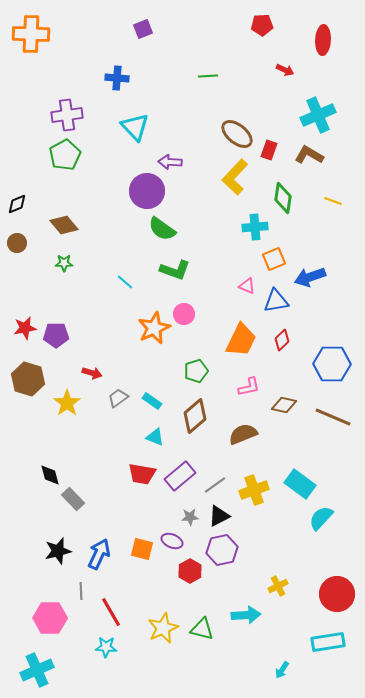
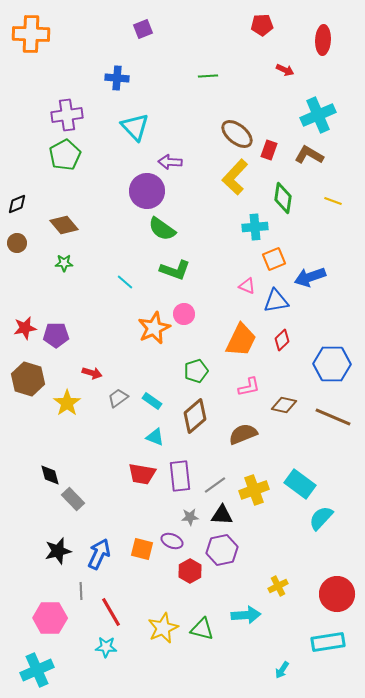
purple rectangle at (180, 476): rotated 56 degrees counterclockwise
black triangle at (219, 516): moved 3 px right, 1 px up; rotated 30 degrees clockwise
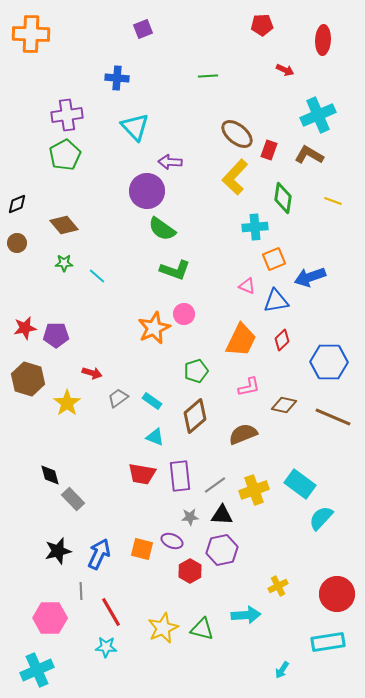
cyan line at (125, 282): moved 28 px left, 6 px up
blue hexagon at (332, 364): moved 3 px left, 2 px up
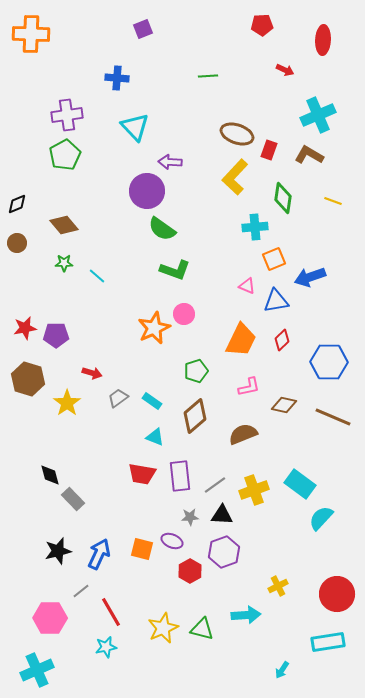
brown ellipse at (237, 134): rotated 20 degrees counterclockwise
purple hexagon at (222, 550): moved 2 px right, 2 px down; rotated 8 degrees counterclockwise
gray line at (81, 591): rotated 54 degrees clockwise
cyan star at (106, 647): rotated 15 degrees counterclockwise
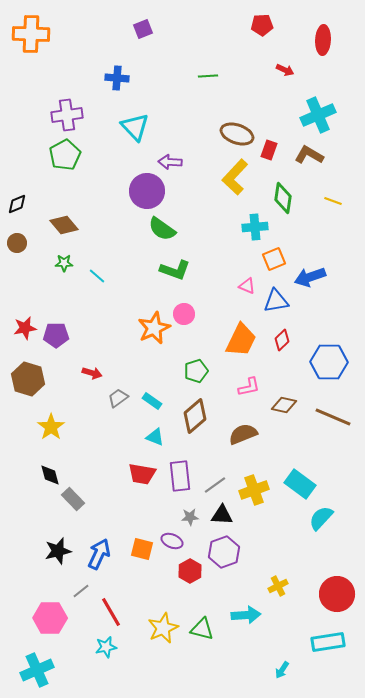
yellow star at (67, 403): moved 16 px left, 24 px down
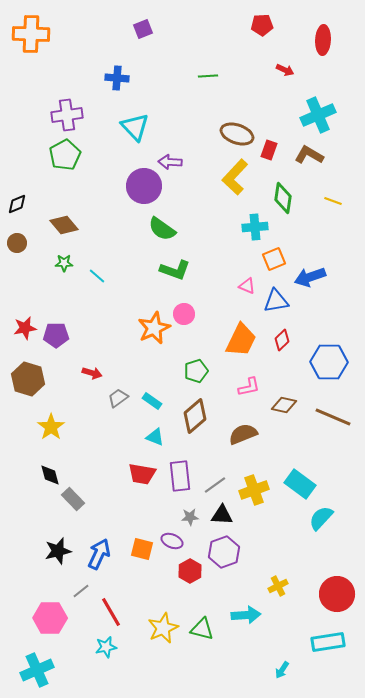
purple circle at (147, 191): moved 3 px left, 5 px up
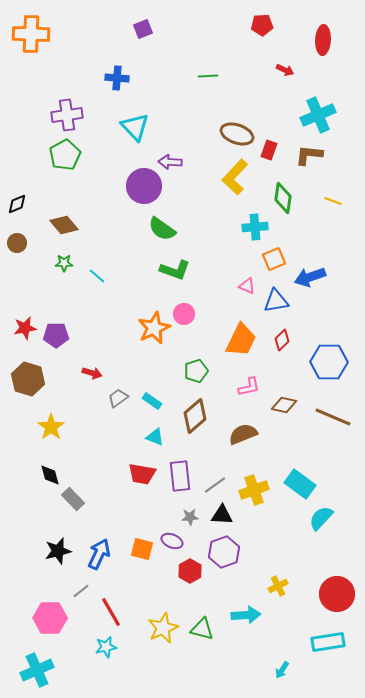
brown L-shape at (309, 155): rotated 24 degrees counterclockwise
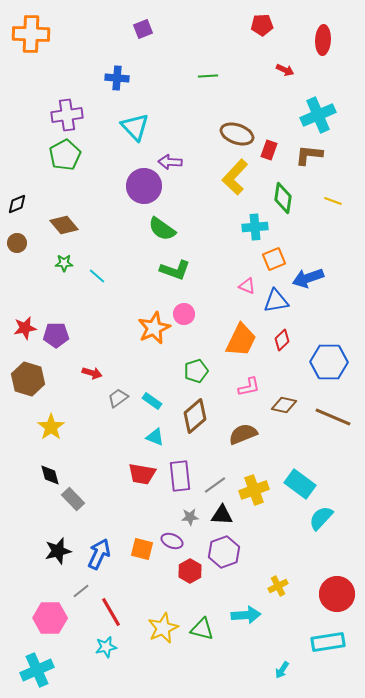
blue arrow at (310, 277): moved 2 px left, 1 px down
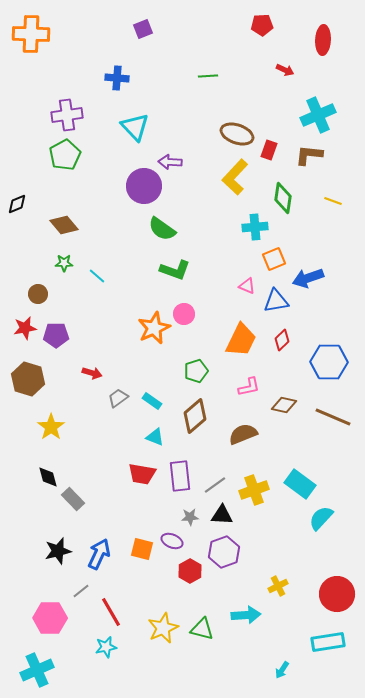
brown circle at (17, 243): moved 21 px right, 51 px down
black diamond at (50, 475): moved 2 px left, 2 px down
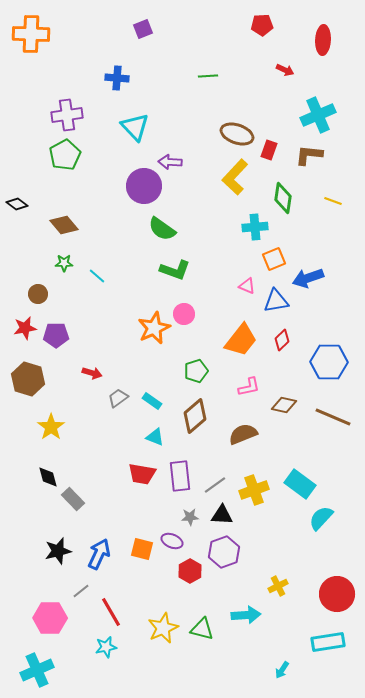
black diamond at (17, 204): rotated 60 degrees clockwise
orange trapezoid at (241, 340): rotated 12 degrees clockwise
